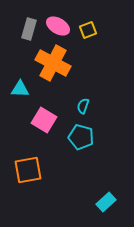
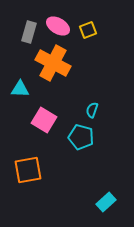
gray rectangle: moved 3 px down
cyan semicircle: moved 9 px right, 4 px down
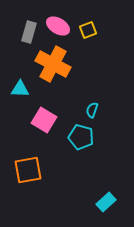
orange cross: moved 1 px down
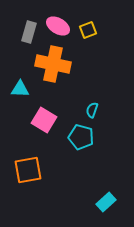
orange cross: rotated 16 degrees counterclockwise
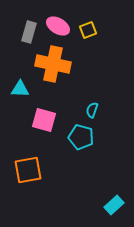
pink square: rotated 15 degrees counterclockwise
cyan rectangle: moved 8 px right, 3 px down
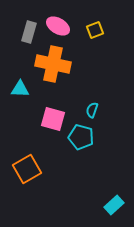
yellow square: moved 7 px right
pink square: moved 9 px right, 1 px up
orange square: moved 1 px left, 1 px up; rotated 20 degrees counterclockwise
